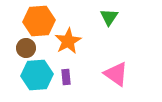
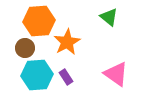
green triangle: rotated 24 degrees counterclockwise
orange star: moved 1 px left, 1 px down
brown circle: moved 1 px left
purple rectangle: rotated 28 degrees counterclockwise
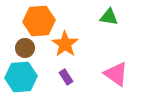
green triangle: rotated 30 degrees counterclockwise
orange star: moved 2 px left, 2 px down; rotated 8 degrees counterclockwise
cyan hexagon: moved 16 px left, 2 px down
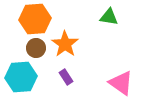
orange hexagon: moved 4 px left, 2 px up
brown circle: moved 11 px right
pink triangle: moved 5 px right, 9 px down
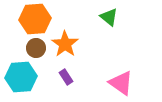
green triangle: rotated 30 degrees clockwise
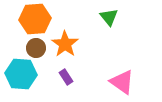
green triangle: rotated 12 degrees clockwise
cyan hexagon: moved 3 px up; rotated 8 degrees clockwise
pink triangle: moved 1 px right, 1 px up
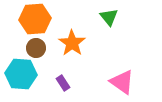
orange star: moved 7 px right, 1 px up
purple rectangle: moved 3 px left, 6 px down
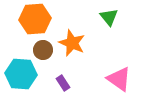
orange star: rotated 12 degrees counterclockwise
brown circle: moved 7 px right, 2 px down
pink triangle: moved 3 px left, 3 px up
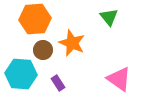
purple rectangle: moved 5 px left
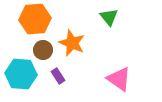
purple rectangle: moved 7 px up
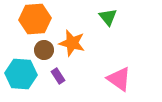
green triangle: moved 1 px left
orange star: rotated 8 degrees counterclockwise
brown circle: moved 1 px right
